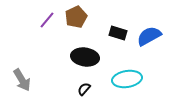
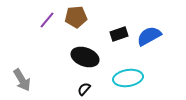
brown pentagon: rotated 20 degrees clockwise
black rectangle: moved 1 px right, 1 px down; rotated 36 degrees counterclockwise
black ellipse: rotated 12 degrees clockwise
cyan ellipse: moved 1 px right, 1 px up
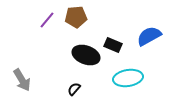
black rectangle: moved 6 px left, 11 px down; rotated 42 degrees clockwise
black ellipse: moved 1 px right, 2 px up
black semicircle: moved 10 px left
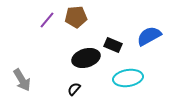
black ellipse: moved 3 px down; rotated 36 degrees counterclockwise
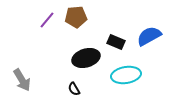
black rectangle: moved 3 px right, 3 px up
cyan ellipse: moved 2 px left, 3 px up
black semicircle: rotated 72 degrees counterclockwise
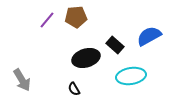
black rectangle: moved 1 px left, 3 px down; rotated 18 degrees clockwise
cyan ellipse: moved 5 px right, 1 px down
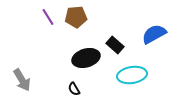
purple line: moved 1 px right, 3 px up; rotated 72 degrees counterclockwise
blue semicircle: moved 5 px right, 2 px up
cyan ellipse: moved 1 px right, 1 px up
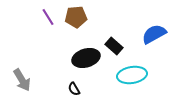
black rectangle: moved 1 px left, 1 px down
